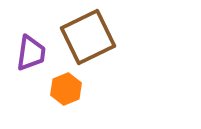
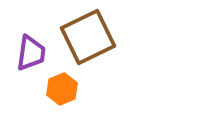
orange hexagon: moved 4 px left
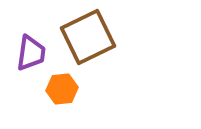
orange hexagon: rotated 16 degrees clockwise
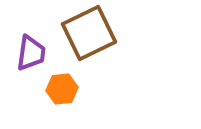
brown square: moved 1 px right, 4 px up
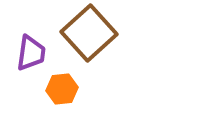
brown square: rotated 16 degrees counterclockwise
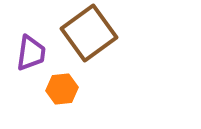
brown square: rotated 6 degrees clockwise
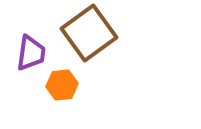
orange hexagon: moved 4 px up
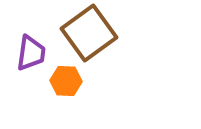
orange hexagon: moved 4 px right, 4 px up; rotated 8 degrees clockwise
